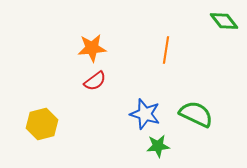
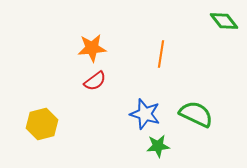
orange line: moved 5 px left, 4 px down
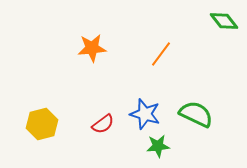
orange line: rotated 28 degrees clockwise
red semicircle: moved 8 px right, 43 px down
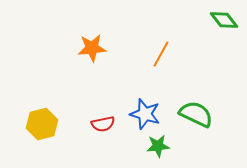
green diamond: moved 1 px up
orange line: rotated 8 degrees counterclockwise
red semicircle: rotated 25 degrees clockwise
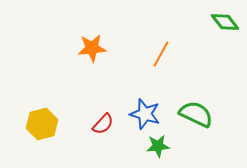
green diamond: moved 1 px right, 2 px down
red semicircle: rotated 35 degrees counterclockwise
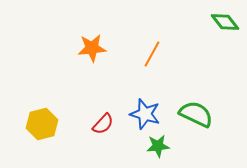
orange line: moved 9 px left
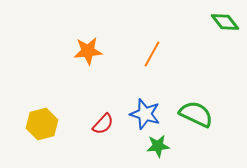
orange star: moved 4 px left, 3 px down
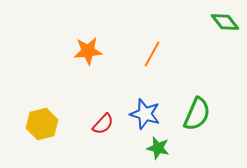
green semicircle: moved 1 px right; rotated 88 degrees clockwise
green star: moved 2 px down; rotated 20 degrees clockwise
